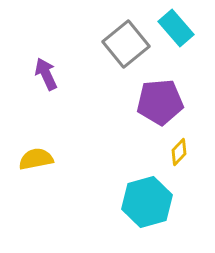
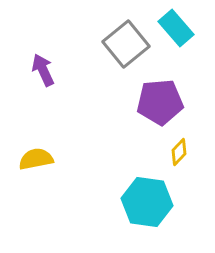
purple arrow: moved 3 px left, 4 px up
cyan hexagon: rotated 24 degrees clockwise
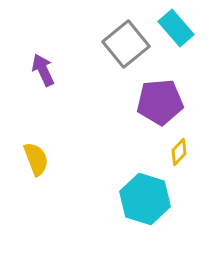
yellow semicircle: rotated 80 degrees clockwise
cyan hexagon: moved 2 px left, 3 px up; rotated 9 degrees clockwise
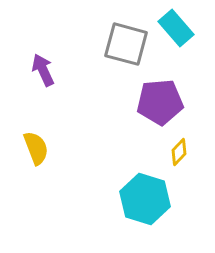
gray square: rotated 36 degrees counterclockwise
yellow semicircle: moved 11 px up
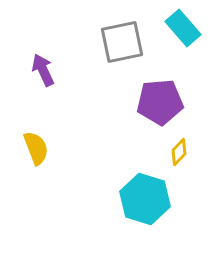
cyan rectangle: moved 7 px right
gray square: moved 4 px left, 2 px up; rotated 27 degrees counterclockwise
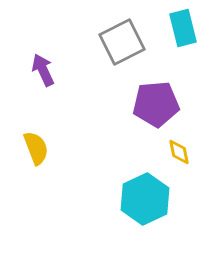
cyan rectangle: rotated 27 degrees clockwise
gray square: rotated 15 degrees counterclockwise
purple pentagon: moved 4 px left, 2 px down
yellow diamond: rotated 56 degrees counterclockwise
cyan hexagon: rotated 18 degrees clockwise
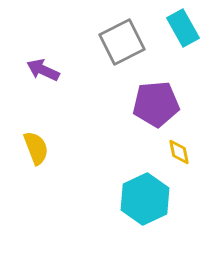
cyan rectangle: rotated 15 degrees counterclockwise
purple arrow: rotated 40 degrees counterclockwise
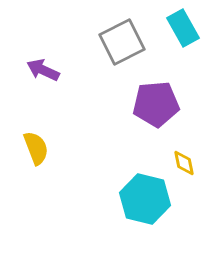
yellow diamond: moved 5 px right, 11 px down
cyan hexagon: rotated 21 degrees counterclockwise
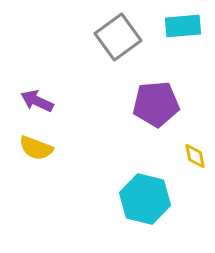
cyan rectangle: moved 2 px up; rotated 66 degrees counterclockwise
gray square: moved 4 px left, 5 px up; rotated 9 degrees counterclockwise
purple arrow: moved 6 px left, 31 px down
yellow semicircle: rotated 132 degrees clockwise
yellow diamond: moved 11 px right, 7 px up
